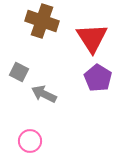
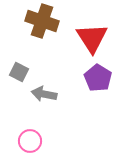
gray arrow: rotated 15 degrees counterclockwise
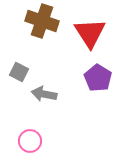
red triangle: moved 2 px left, 5 px up
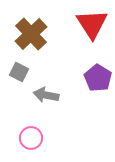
brown cross: moved 11 px left, 13 px down; rotated 28 degrees clockwise
red triangle: moved 2 px right, 9 px up
gray arrow: moved 2 px right, 1 px down
pink circle: moved 1 px right, 3 px up
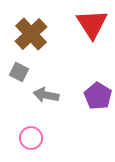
purple pentagon: moved 18 px down
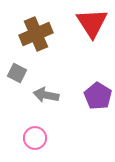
red triangle: moved 1 px up
brown cross: moved 5 px right; rotated 20 degrees clockwise
gray square: moved 2 px left, 1 px down
pink circle: moved 4 px right
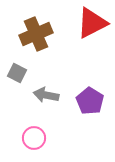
red triangle: rotated 36 degrees clockwise
purple pentagon: moved 8 px left, 5 px down
pink circle: moved 1 px left
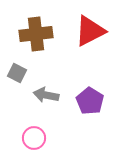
red triangle: moved 2 px left, 8 px down
brown cross: rotated 16 degrees clockwise
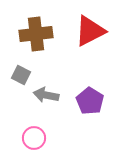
gray square: moved 4 px right, 2 px down
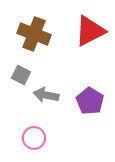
brown cross: moved 2 px left; rotated 28 degrees clockwise
